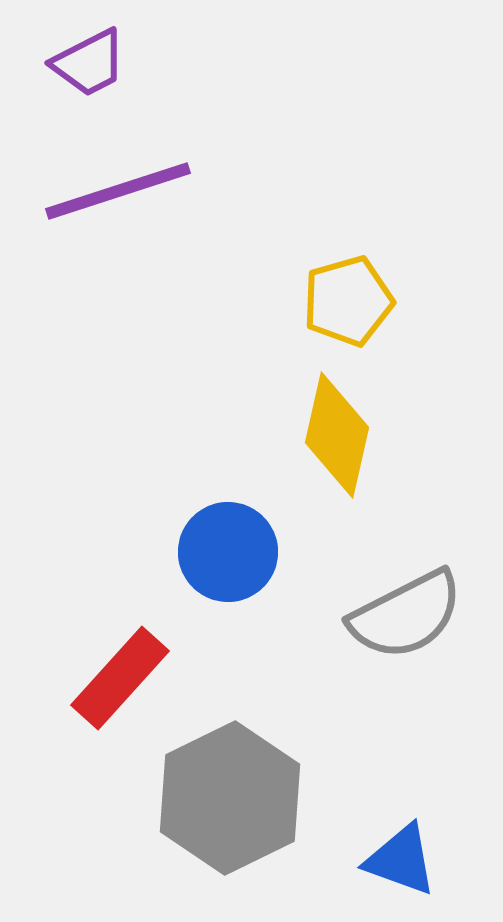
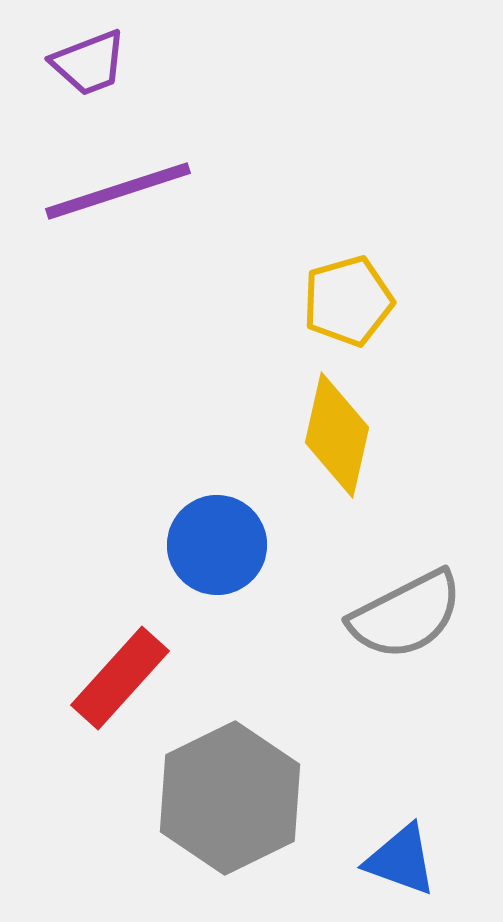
purple trapezoid: rotated 6 degrees clockwise
blue circle: moved 11 px left, 7 px up
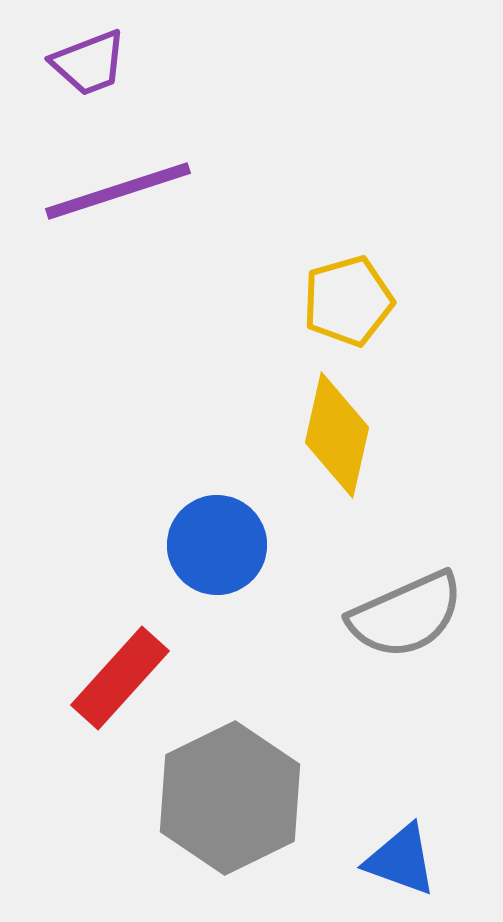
gray semicircle: rotated 3 degrees clockwise
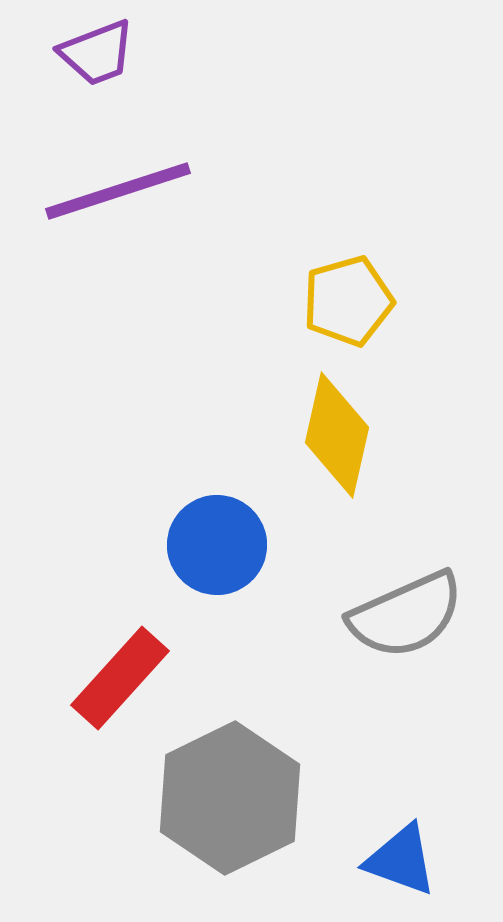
purple trapezoid: moved 8 px right, 10 px up
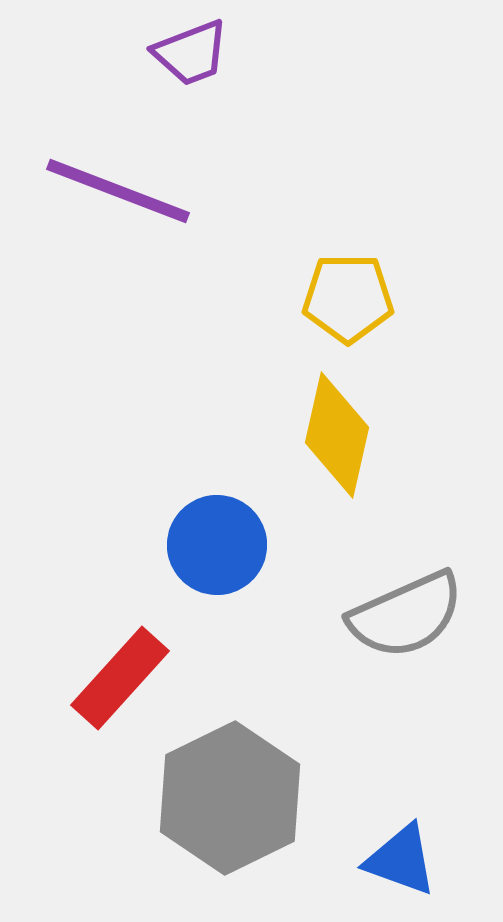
purple trapezoid: moved 94 px right
purple line: rotated 39 degrees clockwise
yellow pentagon: moved 3 px up; rotated 16 degrees clockwise
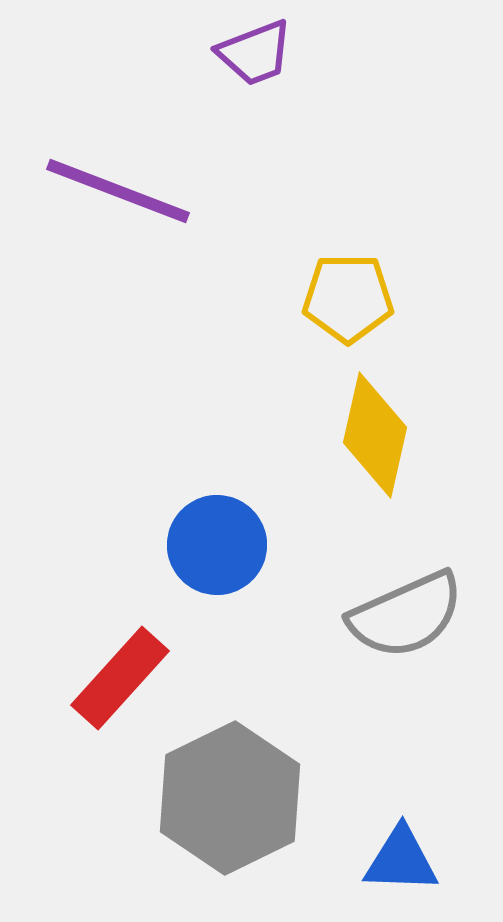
purple trapezoid: moved 64 px right
yellow diamond: moved 38 px right
blue triangle: rotated 18 degrees counterclockwise
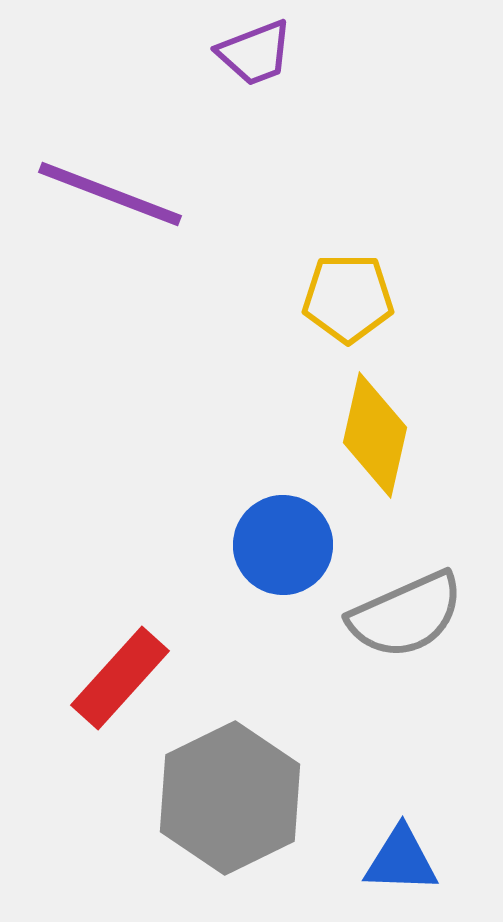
purple line: moved 8 px left, 3 px down
blue circle: moved 66 px right
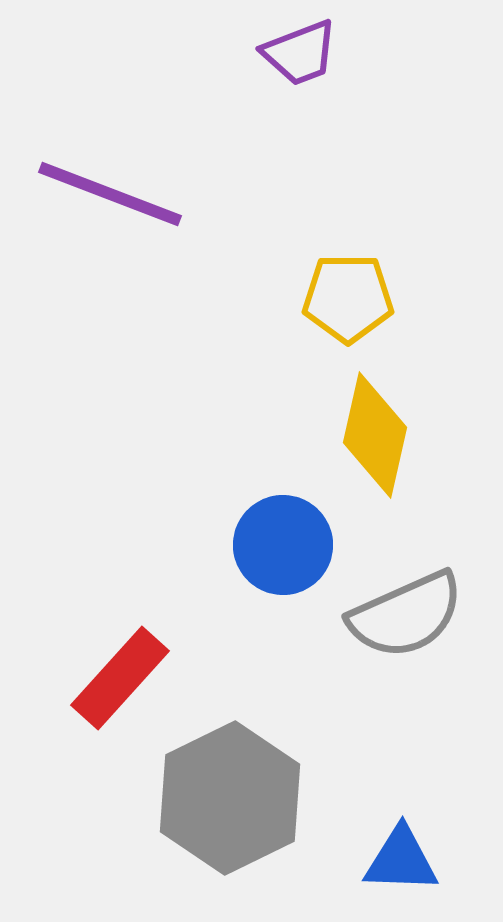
purple trapezoid: moved 45 px right
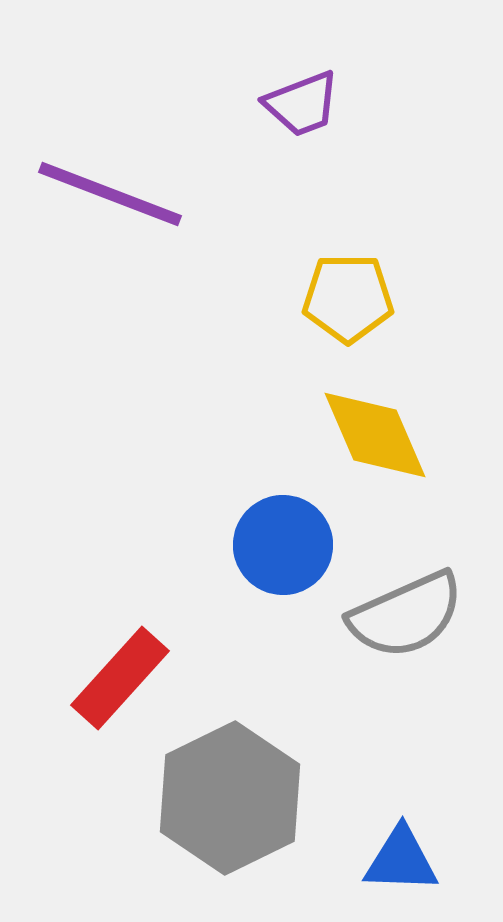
purple trapezoid: moved 2 px right, 51 px down
yellow diamond: rotated 36 degrees counterclockwise
